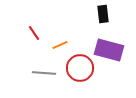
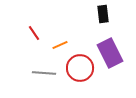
purple rectangle: moved 1 px right, 3 px down; rotated 48 degrees clockwise
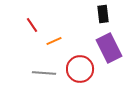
red line: moved 2 px left, 8 px up
orange line: moved 6 px left, 4 px up
purple rectangle: moved 1 px left, 5 px up
red circle: moved 1 px down
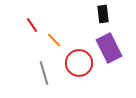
orange line: moved 1 px up; rotated 70 degrees clockwise
red circle: moved 1 px left, 6 px up
gray line: rotated 70 degrees clockwise
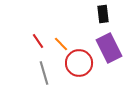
red line: moved 6 px right, 16 px down
orange line: moved 7 px right, 4 px down
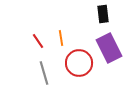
orange line: moved 6 px up; rotated 35 degrees clockwise
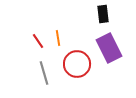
orange line: moved 3 px left
red circle: moved 2 px left, 1 px down
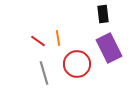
red line: rotated 21 degrees counterclockwise
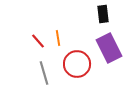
red line: rotated 14 degrees clockwise
